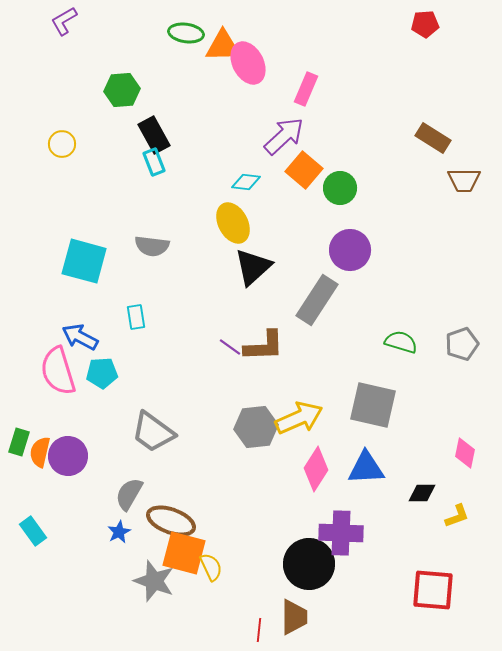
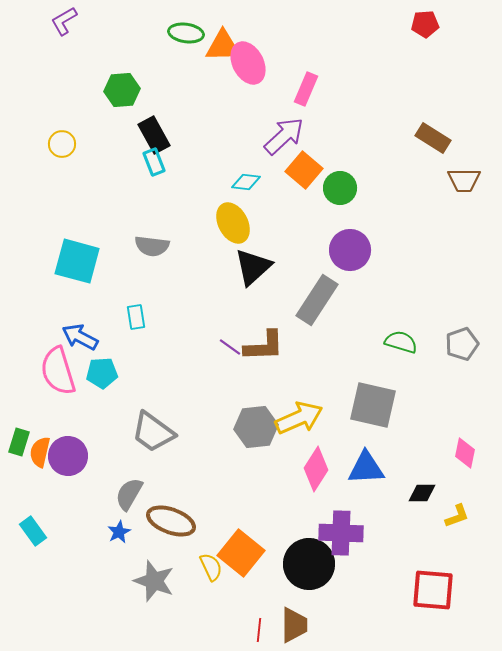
cyan square at (84, 261): moved 7 px left
orange square at (184, 553): moved 57 px right; rotated 24 degrees clockwise
brown trapezoid at (294, 617): moved 8 px down
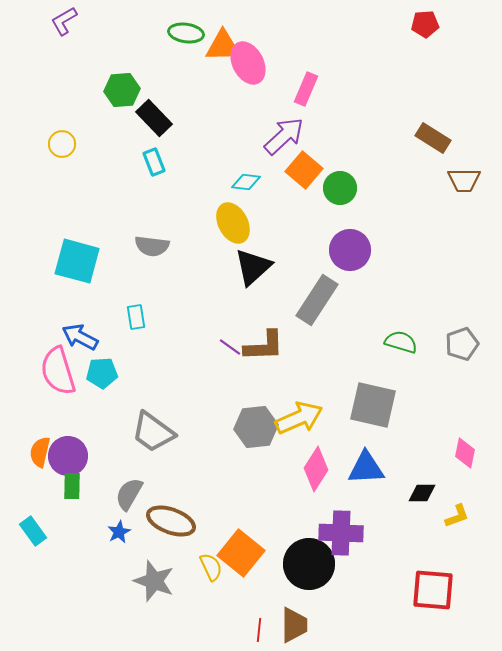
black rectangle at (154, 135): moved 17 px up; rotated 15 degrees counterclockwise
green rectangle at (19, 442): moved 53 px right, 44 px down; rotated 16 degrees counterclockwise
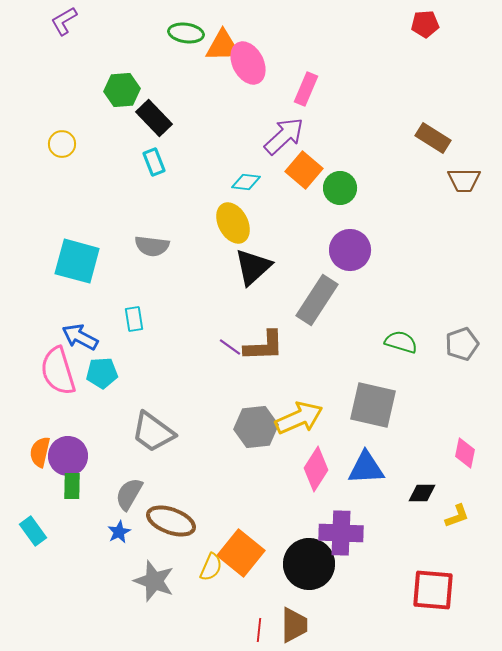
cyan rectangle at (136, 317): moved 2 px left, 2 px down
yellow semicircle at (211, 567): rotated 48 degrees clockwise
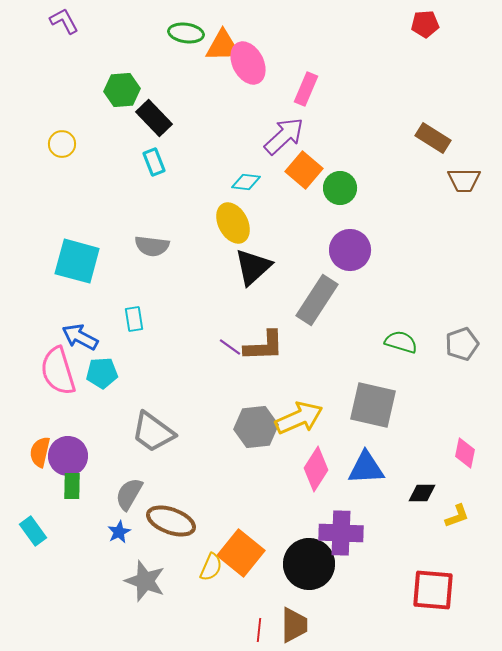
purple L-shape at (64, 21): rotated 92 degrees clockwise
gray star at (154, 581): moved 9 px left
